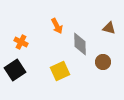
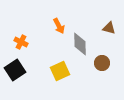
orange arrow: moved 2 px right
brown circle: moved 1 px left, 1 px down
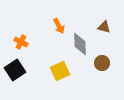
brown triangle: moved 5 px left, 1 px up
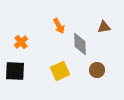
brown triangle: rotated 24 degrees counterclockwise
orange cross: rotated 24 degrees clockwise
brown circle: moved 5 px left, 7 px down
black square: moved 1 px down; rotated 35 degrees clockwise
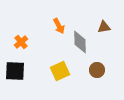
gray diamond: moved 2 px up
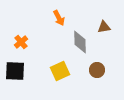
orange arrow: moved 8 px up
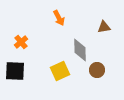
gray diamond: moved 8 px down
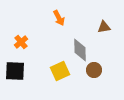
brown circle: moved 3 px left
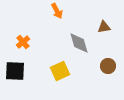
orange arrow: moved 2 px left, 7 px up
orange cross: moved 2 px right
gray diamond: moved 1 px left, 7 px up; rotated 15 degrees counterclockwise
brown circle: moved 14 px right, 4 px up
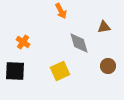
orange arrow: moved 4 px right
orange cross: rotated 16 degrees counterclockwise
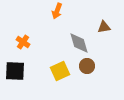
orange arrow: moved 4 px left; rotated 49 degrees clockwise
brown circle: moved 21 px left
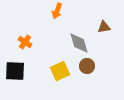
orange cross: moved 2 px right
